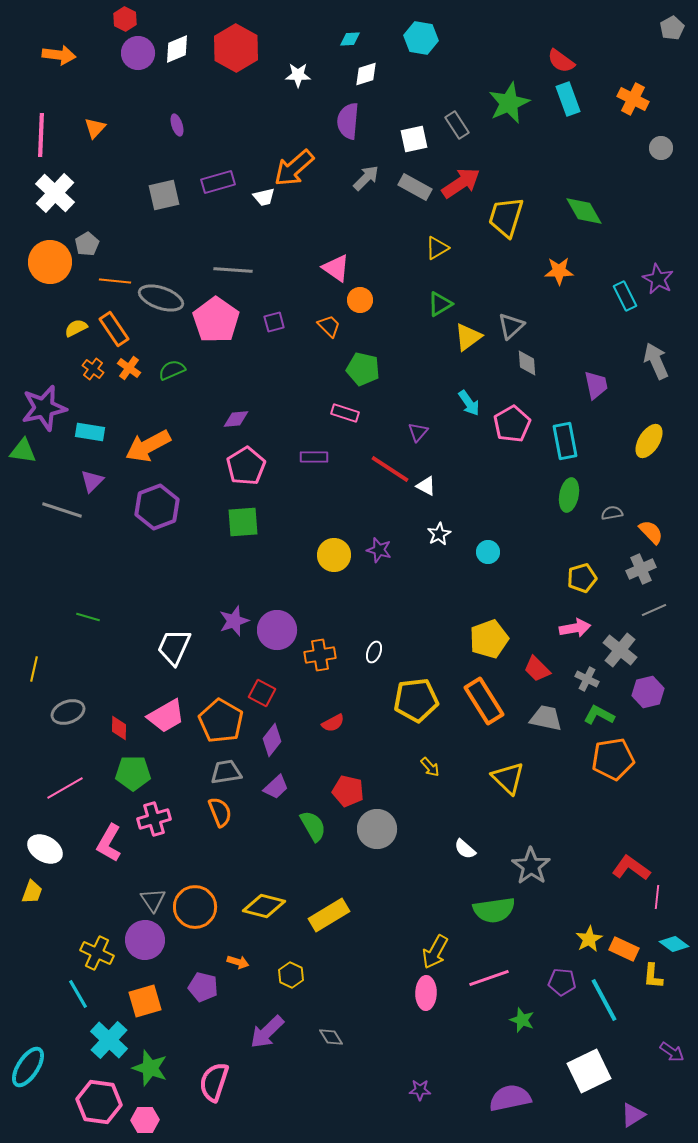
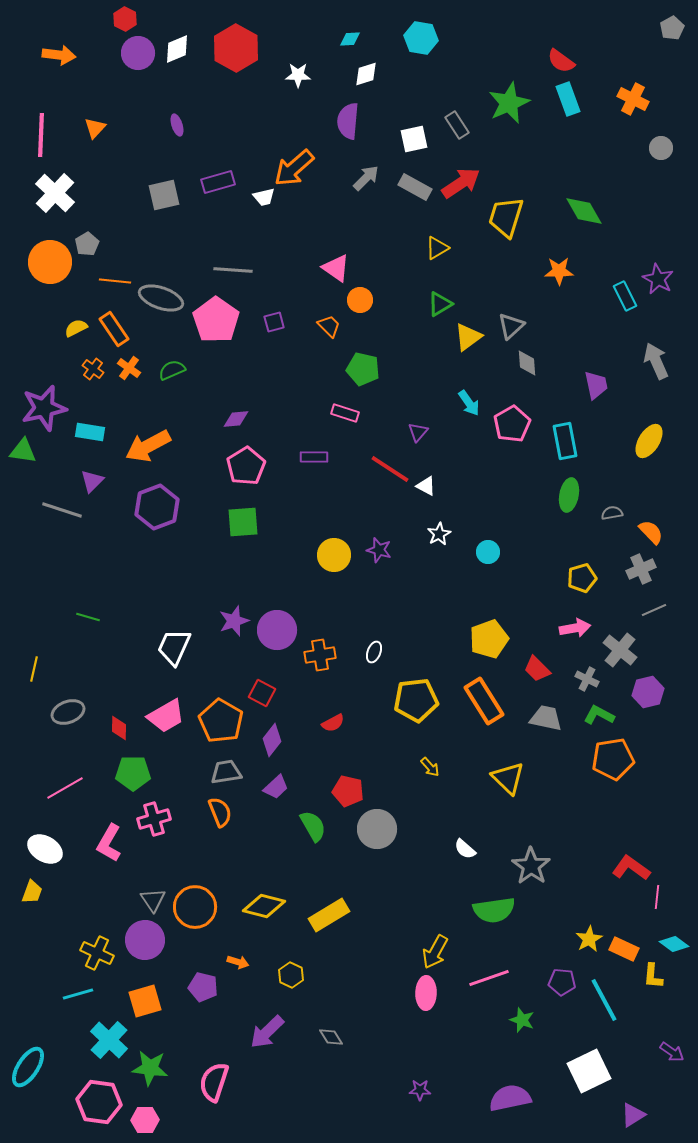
cyan line at (78, 994): rotated 76 degrees counterclockwise
green star at (150, 1068): rotated 12 degrees counterclockwise
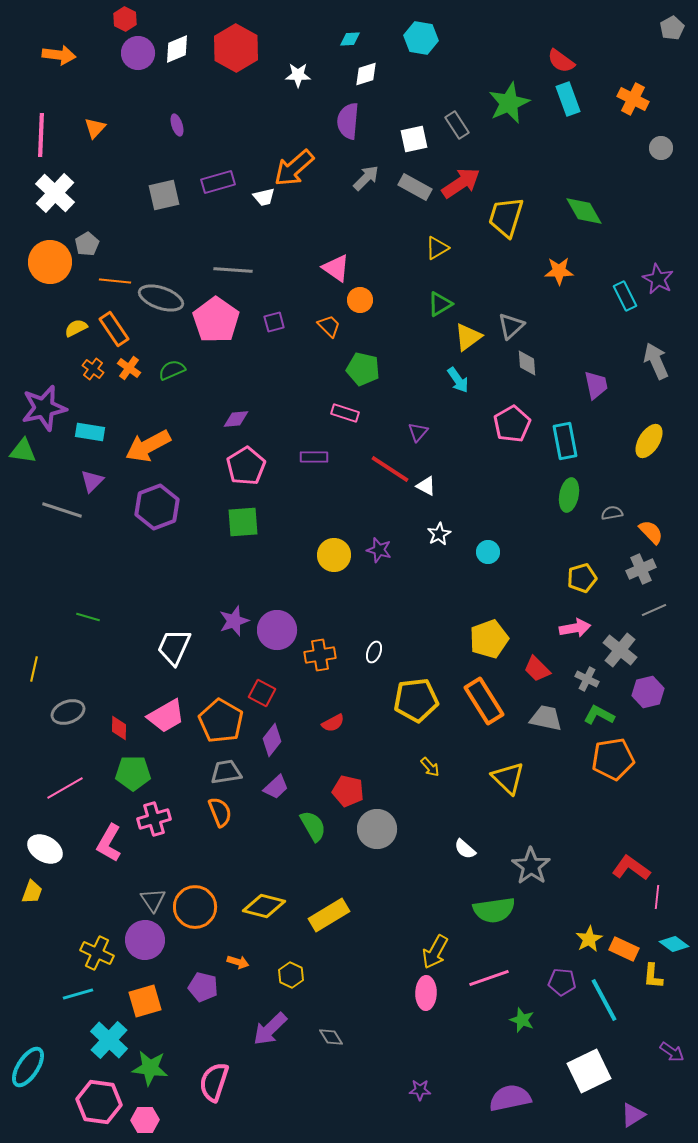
cyan arrow at (469, 403): moved 11 px left, 23 px up
purple arrow at (267, 1032): moved 3 px right, 3 px up
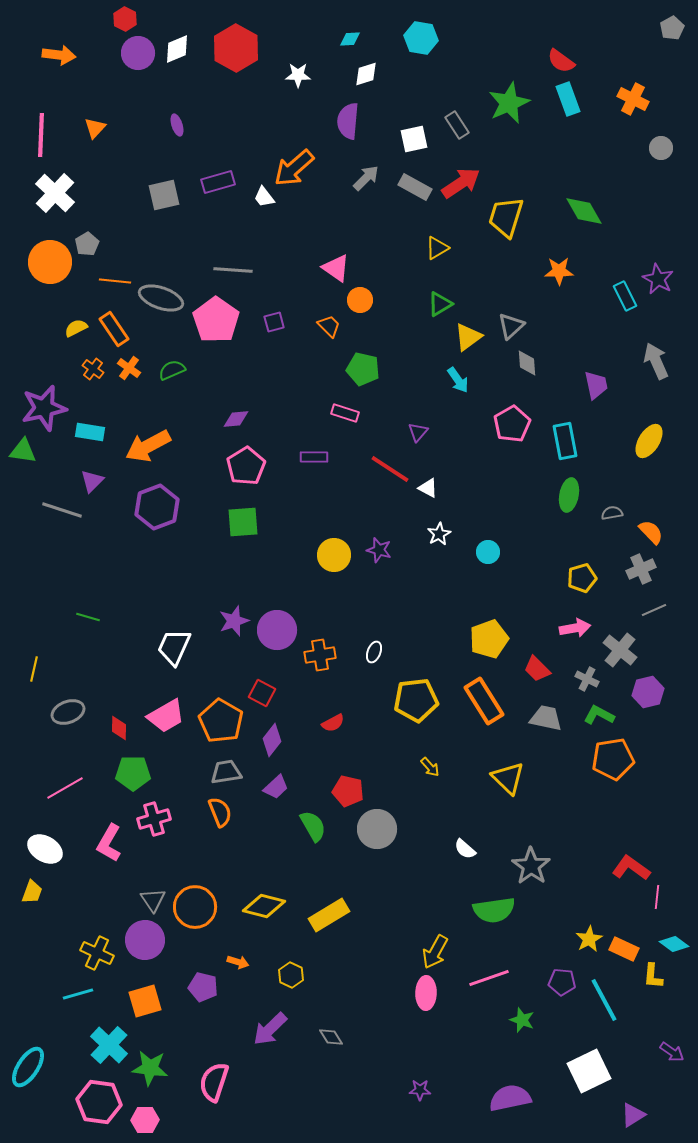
white trapezoid at (264, 197): rotated 65 degrees clockwise
white triangle at (426, 486): moved 2 px right, 2 px down
cyan cross at (109, 1040): moved 5 px down
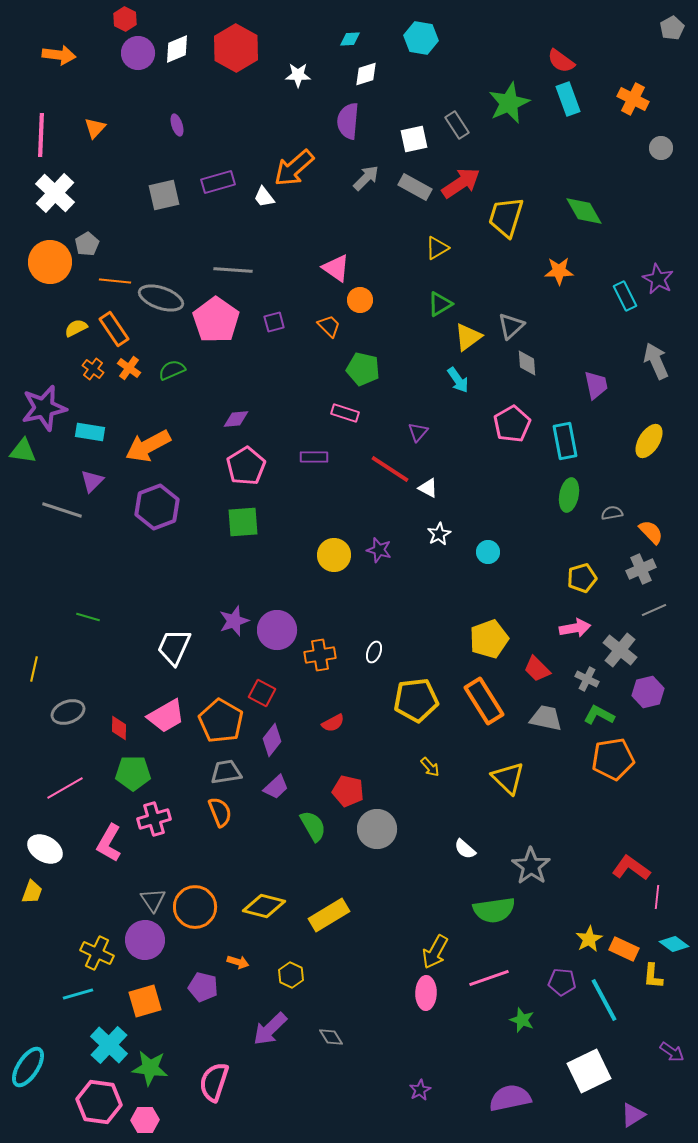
purple star at (420, 1090): rotated 30 degrees counterclockwise
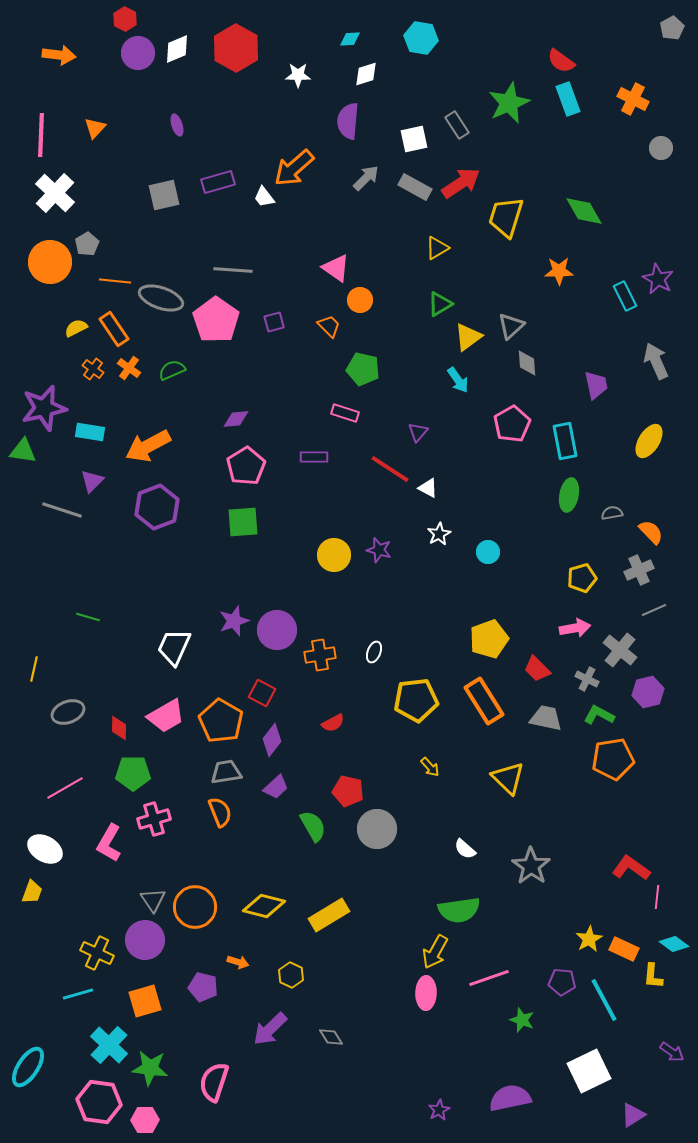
gray cross at (641, 569): moved 2 px left, 1 px down
green semicircle at (494, 910): moved 35 px left
purple star at (420, 1090): moved 19 px right, 20 px down
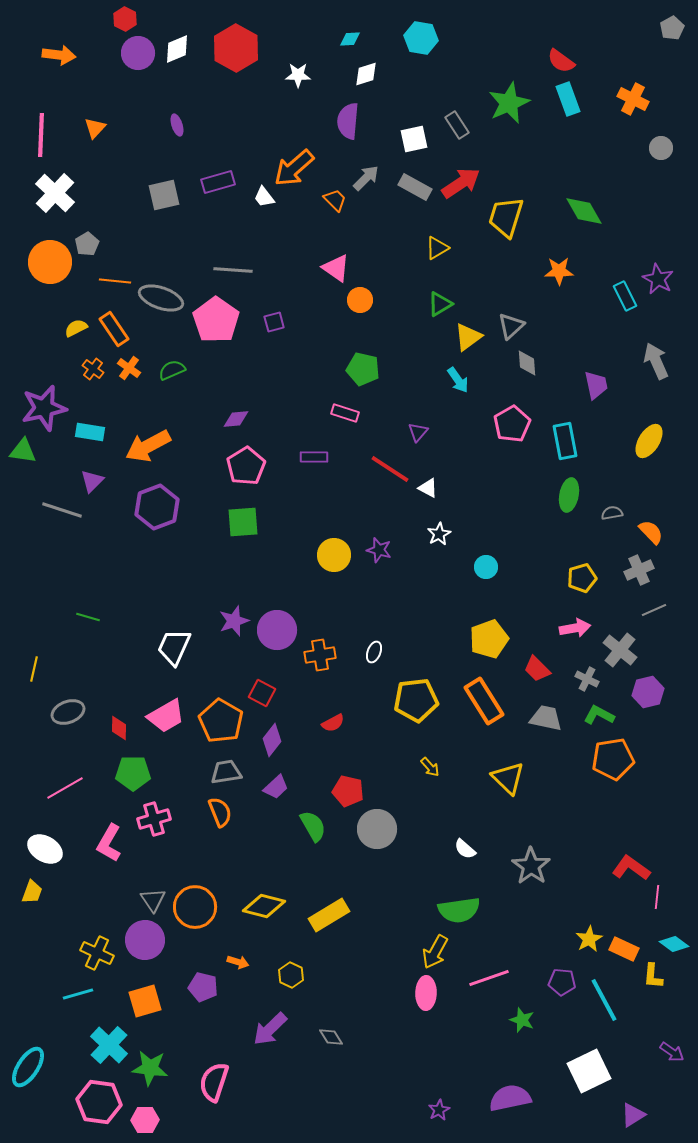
orange trapezoid at (329, 326): moved 6 px right, 126 px up
cyan circle at (488, 552): moved 2 px left, 15 px down
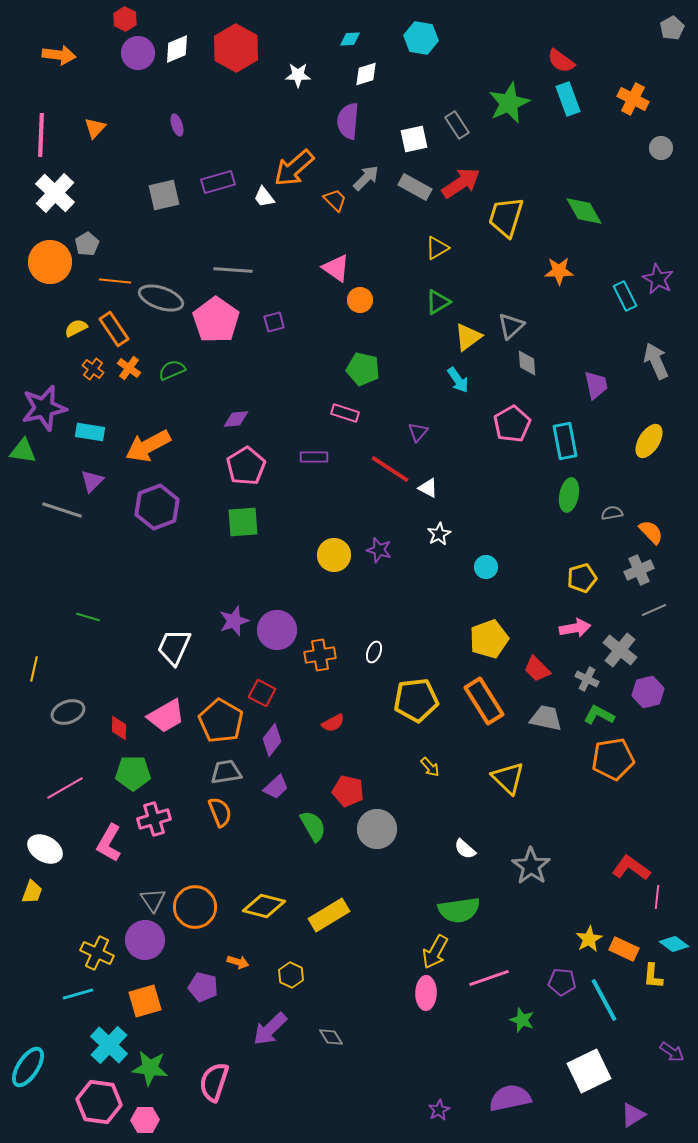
green triangle at (440, 304): moved 2 px left, 2 px up
